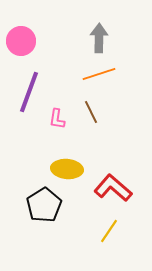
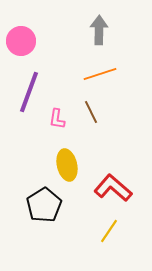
gray arrow: moved 8 px up
orange line: moved 1 px right
yellow ellipse: moved 4 px up; rotated 72 degrees clockwise
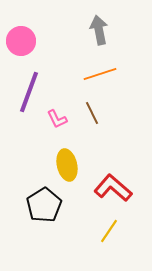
gray arrow: rotated 12 degrees counterclockwise
brown line: moved 1 px right, 1 px down
pink L-shape: rotated 35 degrees counterclockwise
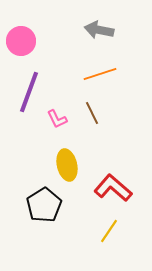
gray arrow: rotated 68 degrees counterclockwise
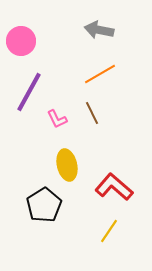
orange line: rotated 12 degrees counterclockwise
purple line: rotated 9 degrees clockwise
red L-shape: moved 1 px right, 1 px up
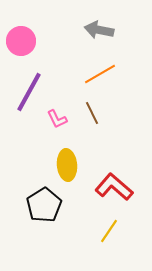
yellow ellipse: rotated 8 degrees clockwise
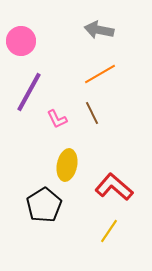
yellow ellipse: rotated 16 degrees clockwise
